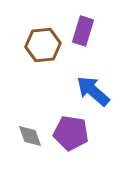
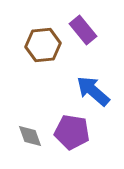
purple rectangle: moved 1 px up; rotated 56 degrees counterclockwise
purple pentagon: moved 1 px right, 1 px up
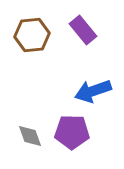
brown hexagon: moved 11 px left, 10 px up
blue arrow: rotated 60 degrees counterclockwise
purple pentagon: rotated 8 degrees counterclockwise
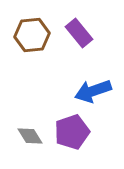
purple rectangle: moved 4 px left, 3 px down
purple pentagon: rotated 20 degrees counterclockwise
gray diamond: rotated 12 degrees counterclockwise
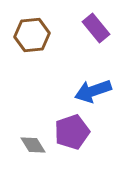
purple rectangle: moved 17 px right, 5 px up
gray diamond: moved 3 px right, 9 px down
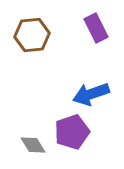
purple rectangle: rotated 12 degrees clockwise
blue arrow: moved 2 px left, 3 px down
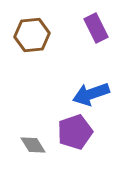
purple pentagon: moved 3 px right
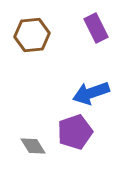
blue arrow: moved 1 px up
gray diamond: moved 1 px down
